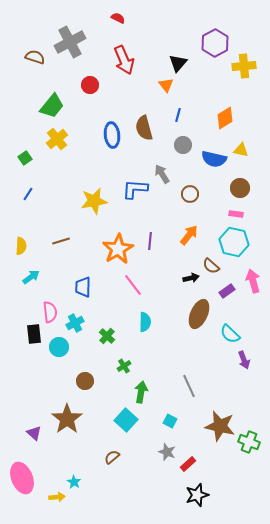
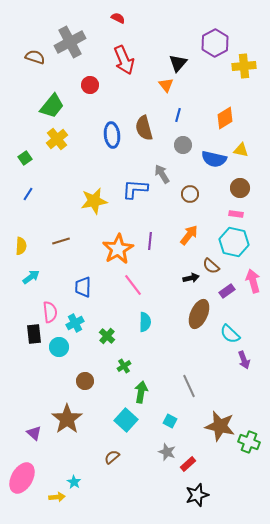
pink ellipse at (22, 478): rotated 52 degrees clockwise
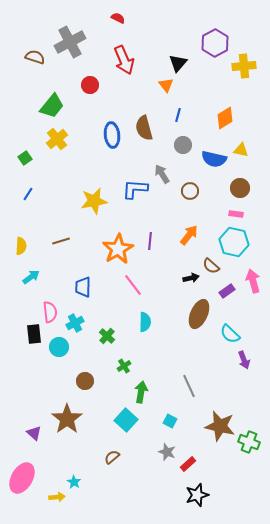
brown circle at (190, 194): moved 3 px up
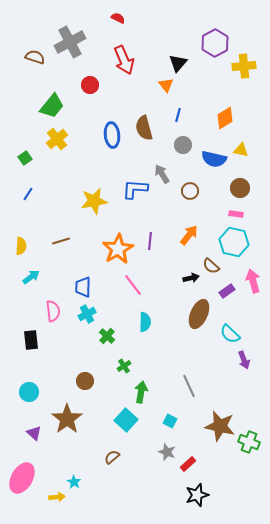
pink semicircle at (50, 312): moved 3 px right, 1 px up
cyan cross at (75, 323): moved 12 px right, 9 px up
black rectangle at (34, 334): moved 3 px left, 6 px down
cyan circle at (59, 347): moved 30 px left, 45 px down
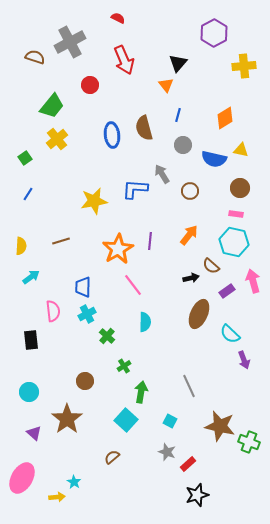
purple hexagon at (215, 43): moved 1 px left, 10 px up
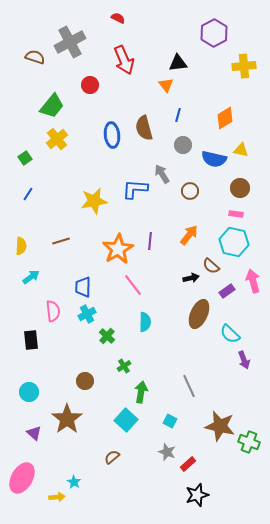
black triangle at (178, 63): rotated 42 degrees clockwise
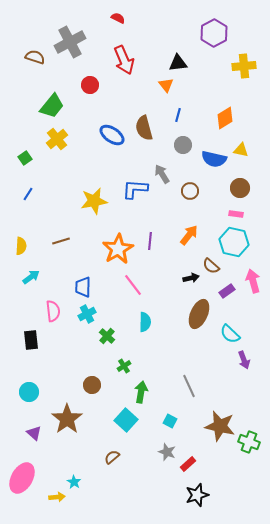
blue ellipse at (112, 135): rotated 50 degrees counterclockwise
brown circle at (85, 381): moved 7 px right, 4 px down
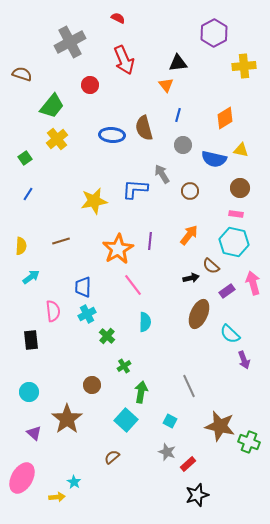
brown semicircle at (35, 57): moved 13 px left, 17 px down
blue ellipse at (112, 135): rotated 30 degrees counterclockwise
pink arrow at (253, 281): moved 2 px down
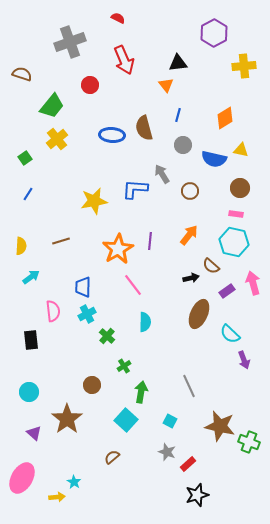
gray cross at (70, 42): rotated 8 degrees clockwise
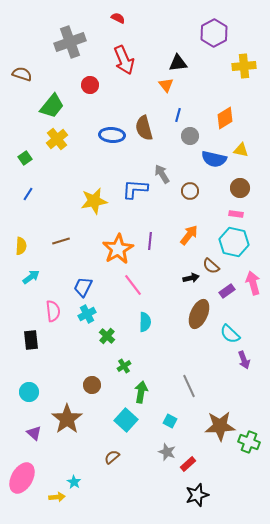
gray circle at (183, 145): moved 7 px right, 9 px up
blue trapezoid at (83, 287): rotated 25 degrees clockwise
brown star at (220, 426): rotated 16 degrees counterclockwise
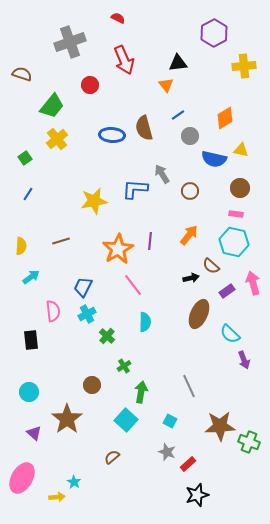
blue line at (178, 115): rotated 40 degrees clockwise
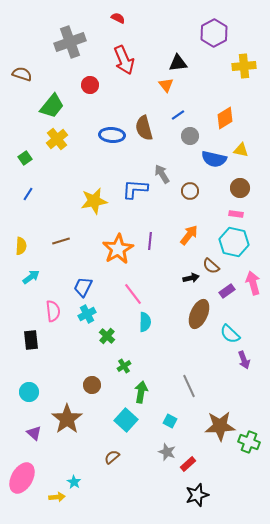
pink line at (133, 285): moved 9 px down
